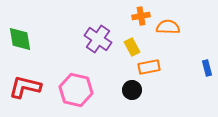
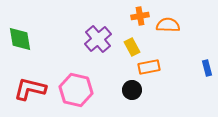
orange cross: moved 1 px left
orange semicircle: moved 2 px up
purple cross: rotated 16 degrees clockwise
red L-shape: moved 5 px right, 2 px down
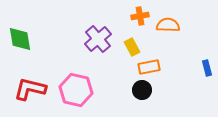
black circle: moved 10 px right
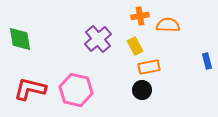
yellow rectangle: moved 3 px right, 1 px up
blue rectangle: moved 7 px up
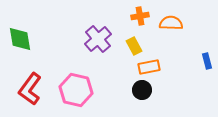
orange semicircle: moved 3 px right, 2 px up
yellow rectangle: moved 1 px left
red L-shape: rotated 68 degrees counterclockwise
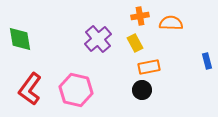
yellow rectangle: moved 1 px right, 3 px up
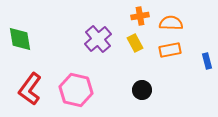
orange rectangle: moved 21 px right, 17 px up
